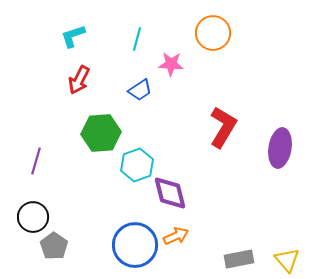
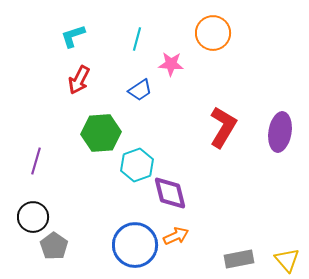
purple ellipse: moved 16 px up
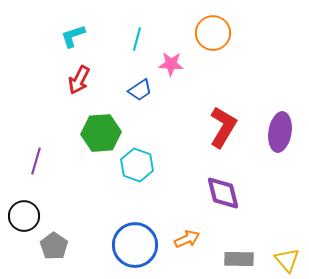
cyan hexagon: rotated 20 degrees counterclockwise
purple diamond: moved 53 px right
black circle: moved 9 px left, 1 px up
orange arrow: moved 11 px right, 3 px down
gray rectangle: rotated 12 degrees clockwise
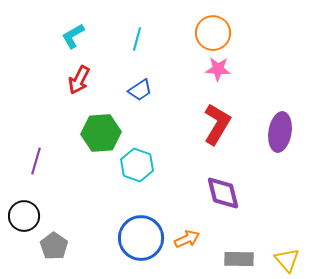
cyan L-shape: rotated 12 degrees counterclockwise
pink star: moved 47 px right, 5 px down
red L-shape: moved 6 px left, 3 px up
blue circle: moved 6 px right, 7 px up
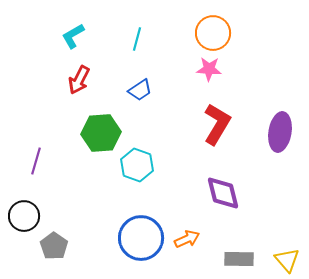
pink star: moved 9 px left
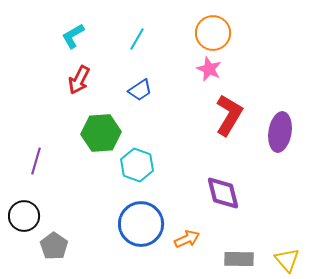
cyan line: rotated 15 degrees clockwise
pink star: rotated 20 degrees clockwise
red L-shape: moved 12 px right, 9 px up
blue circle: moved 14 px up
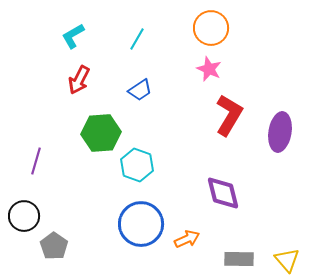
orange circle: moved 2 px left, 5 px up
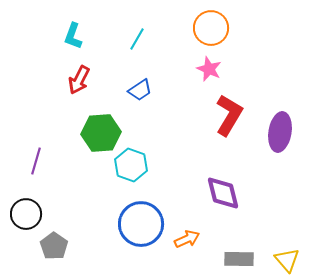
cyan L-shape: rotated 40 degrees counterclockwise
cyan hexagon: moved 6 px left
black circle: moved 2 px right, 2 px up
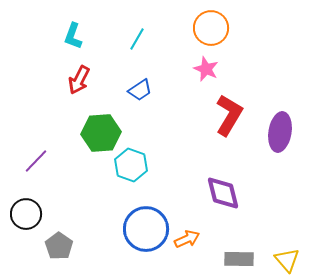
pink star: moved 3 px left
purple line: rotated 28 degrees clockwise
blue circle: moved 5 px right, 5 px down
gray pentagon: moved 5 px right
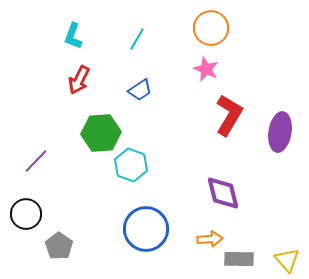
orange arrow: moved 23 px right; rotated 20 degrees clockwise
